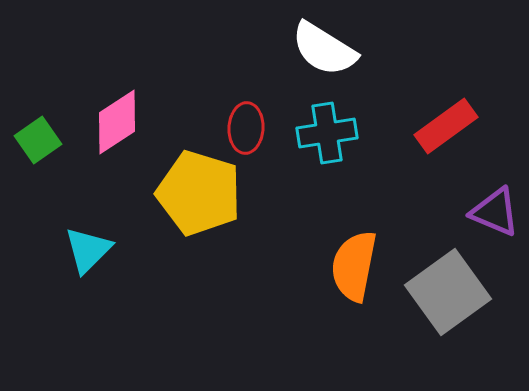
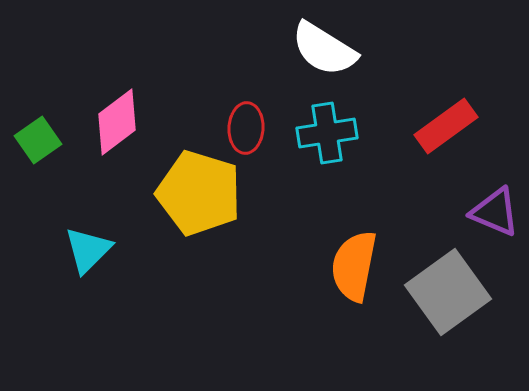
pink diamond: rotated 4 degrees counterclockwise
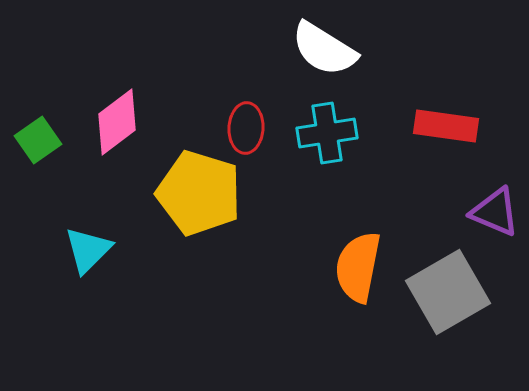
red rectangle: rotated 44 degrees clockwise
orange semicircle: moved 4 px right, 1 px down
gray square: rotated 6 degrees clockwise
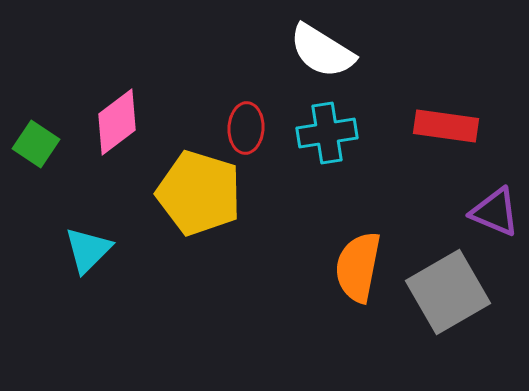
white semicircle: moved 2 px left, 2 px down
green square: moved 2 px left, 4 px down; rotated 21 degrees counterclockwise
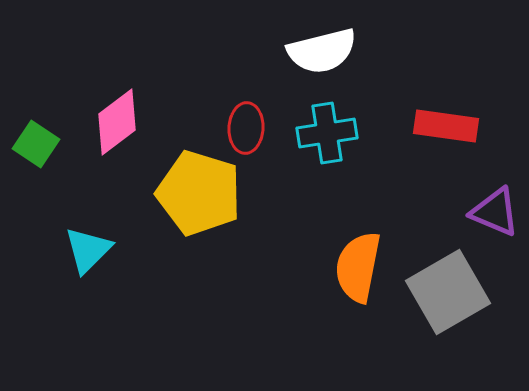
white semicircle: rotated 46 degrees counterclockwise
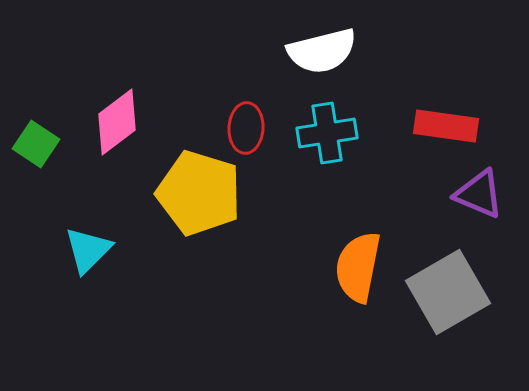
purple triangle: moved 16 px left, 18 px up
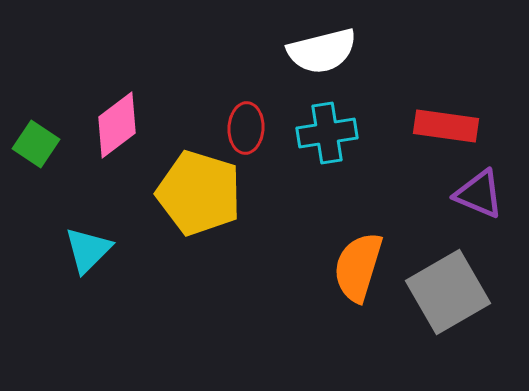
pink diamond: moved 3 px down
orange semicircle: rotated 6 degrees clockwise
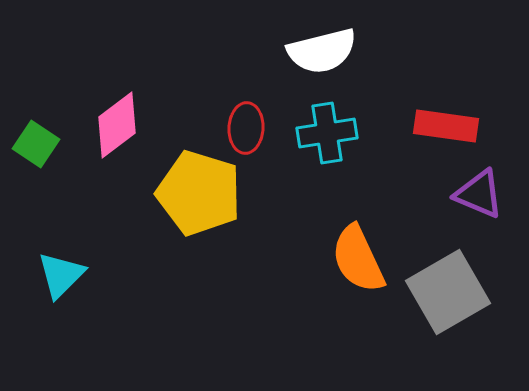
cyan triangle: moved 27 px left, 25 px down
orange semicircle: moved 8 px up; rotated 42 degrees counterclockwise
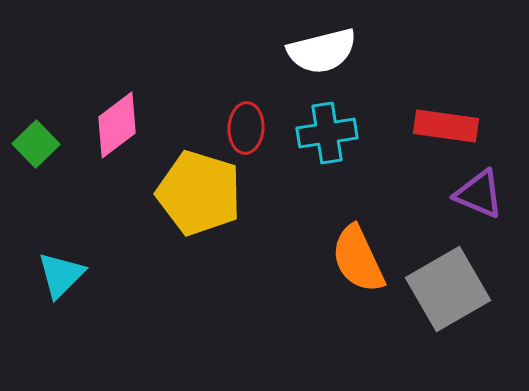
green square: rotated 12 degrees clockwise
gray square: moved 3 px up
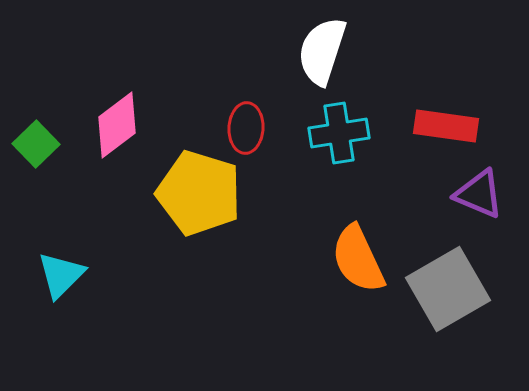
white semicircle: rotated 122 degrees clockwise
cyan cross: moved 12 px right
